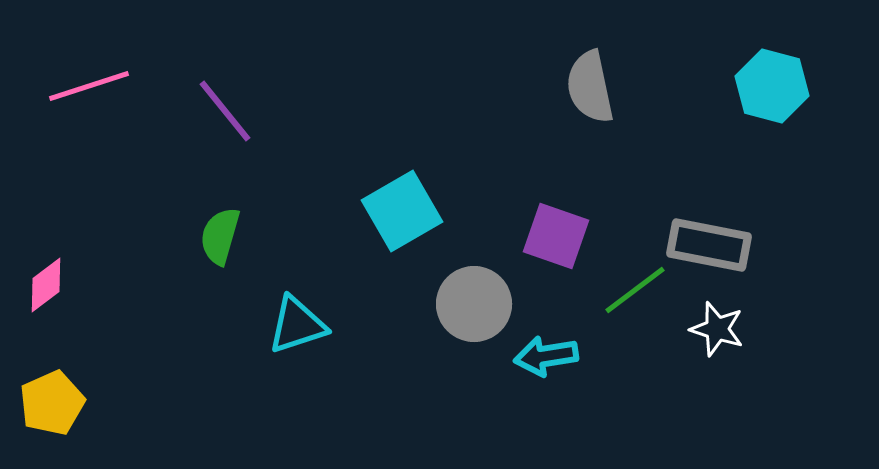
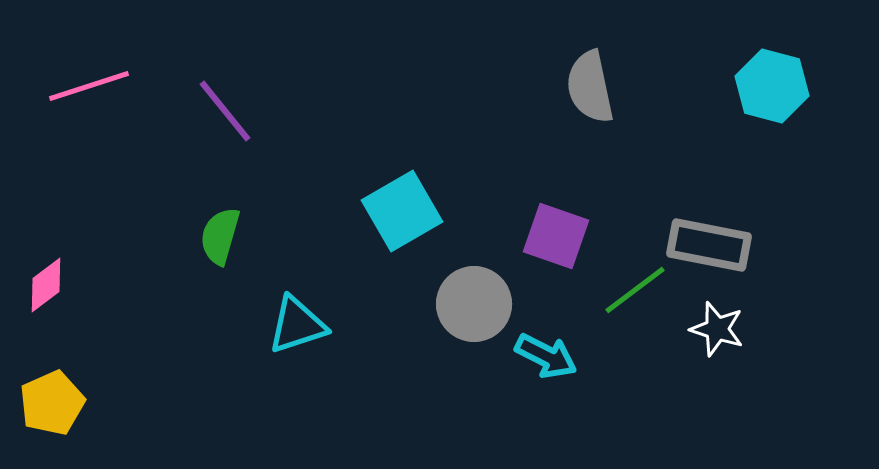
cyan arrow: rotated 144 degrees counterclockwise
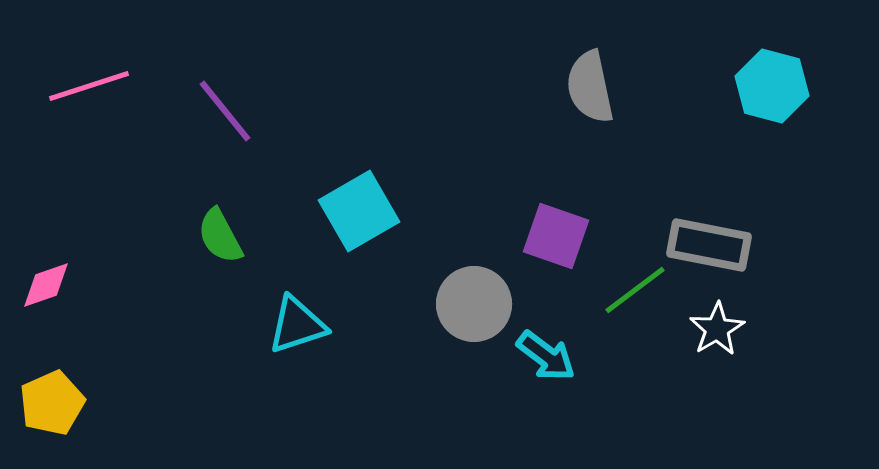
cyan square: moved 43 px left
green semicircle: rotated 44 degrees counterclockwise
pink diamond: rotated 18 degrees clockwise
white star: rotated 24 degrees clockwise
cyan arrow: rotated 10 degrees clockwise
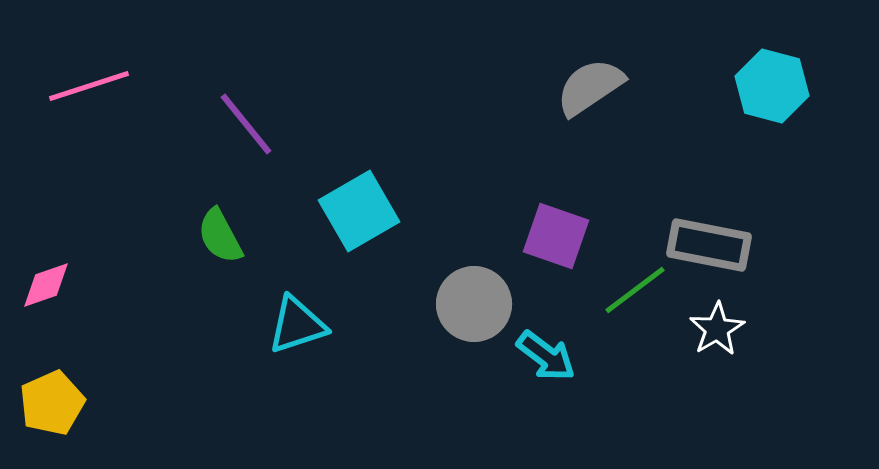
gray semicircle: rotated 68 degrees clockwise
purple line: moved 21 px right, 13 px down
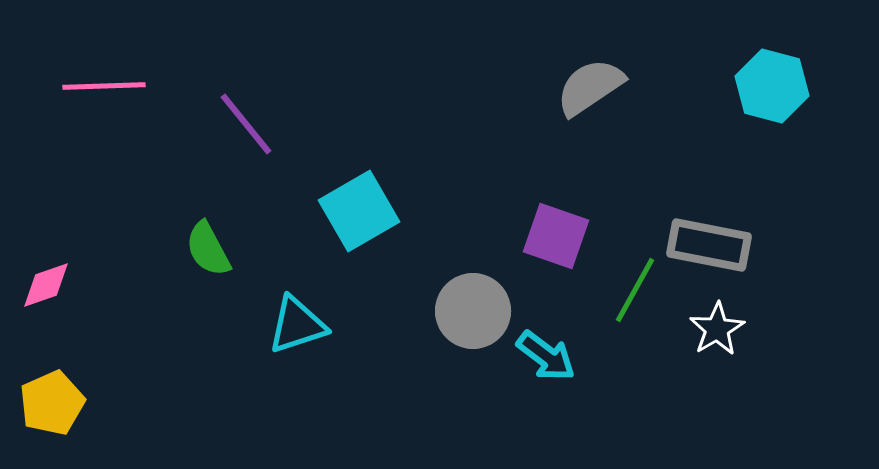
pink line: moved 15 px right; rotated 16 degrees clockwise
green semicircle: moved 12 px left, 13 px down
green line: rotated 24 degrees counterclockwise
gray circle: moved 1 px left, 7 px down
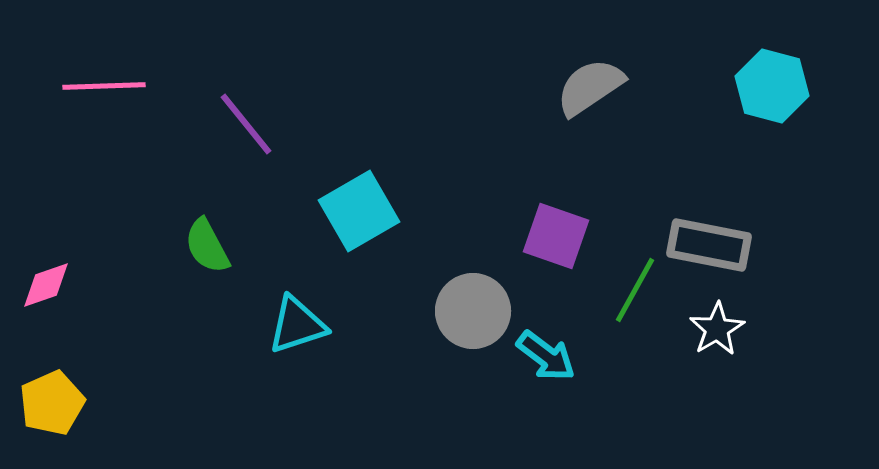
green semicircle: moved 1 px left, 3 px up
